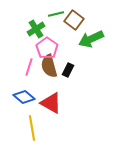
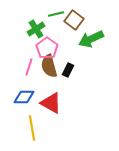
blue diamond: rotated 40 degrees counterclockwise
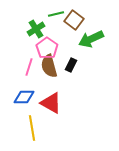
black rectangle: moved 3 px right, 5 px up
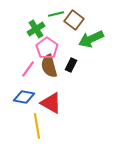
pink line: moved 1 px left, 2 px down; rotated 18 degrees clockwise
blue diamond: rotated 10 degrees clockwise
yellow line: moved 5 px right, 2 px up
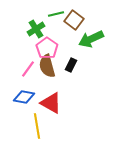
brown semicircle: moved 2 px left
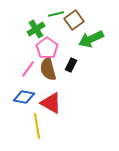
brown square: rotated 18 degrees clockwise
brown semicircle: moved 1 px right, 3 px down
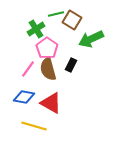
brown square: moved 2 px left; rotated 24 degrees counterclockwise
yellow line: moved 3 px left; rotated 65 degrees counterclockwise
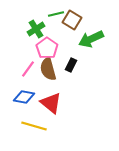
red triangle: rotated 10 degrees clockwise
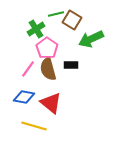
black rectangle: rotated 64 degrees clockwise
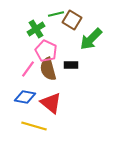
green arrow: rotated 20 degrees counterclockwise
pink pentagon: moved 1 px left, 3 px down; rotated 10 degrees counterclockwise
blue diamond: moved 1 px right
